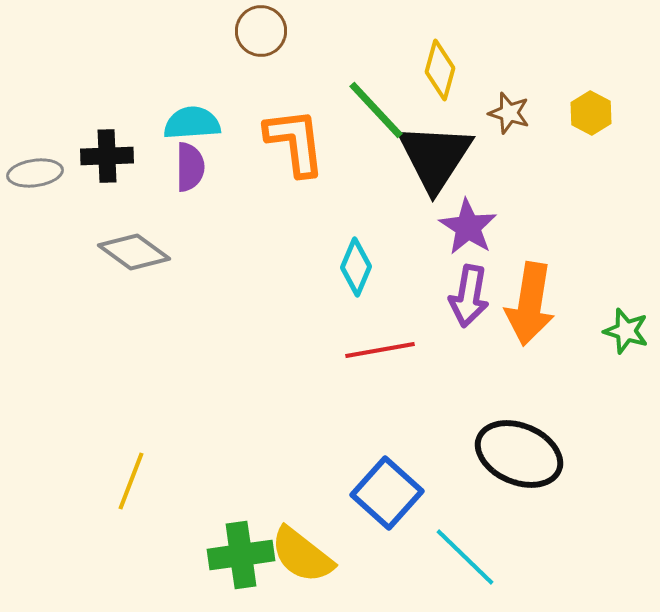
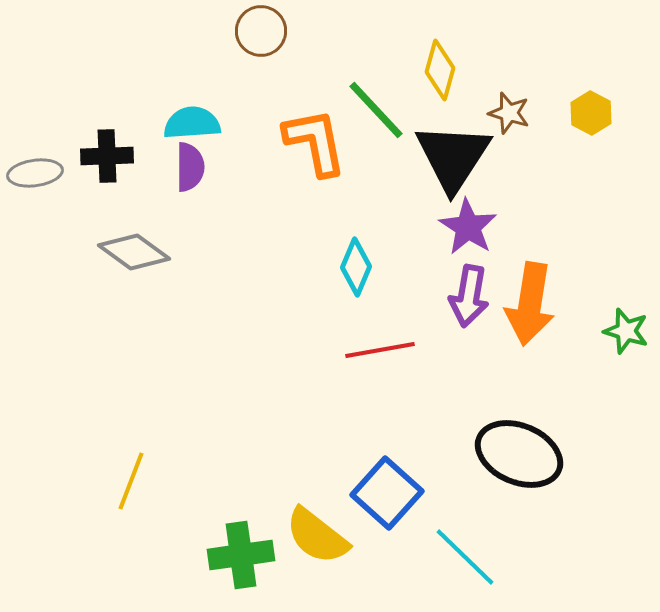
orange L-shape: moved 20 px right; rotated 4 degrees counterclockwise
black triangle: moved 18 px right
yellow semicircle: moved 15 px right, 19 px up
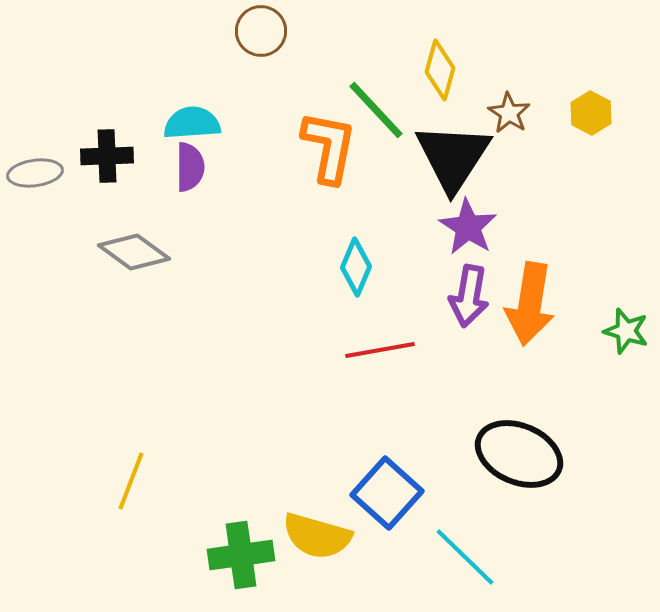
brown star: rotated 15 degrees clockwise
orange L-shape: moved 14 px right, 5 px down; rotated 22 degrees clockwise
yellow semicircle: rotated 22 degrees counterclockwise
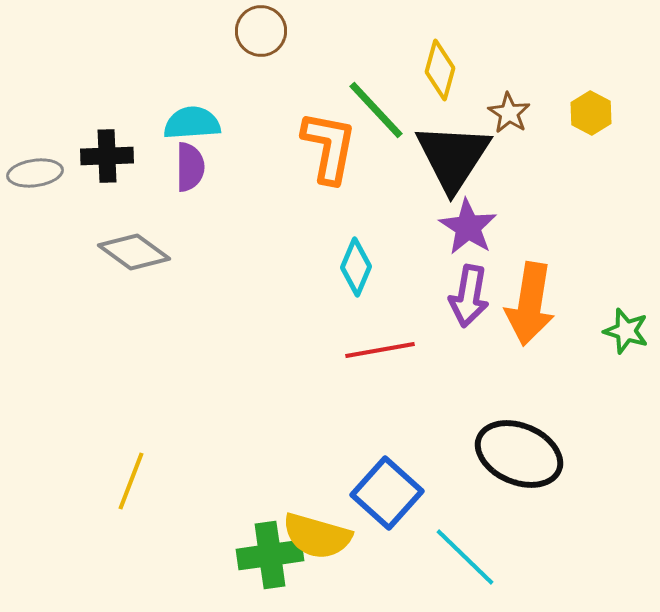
green cross: moved 29 px right
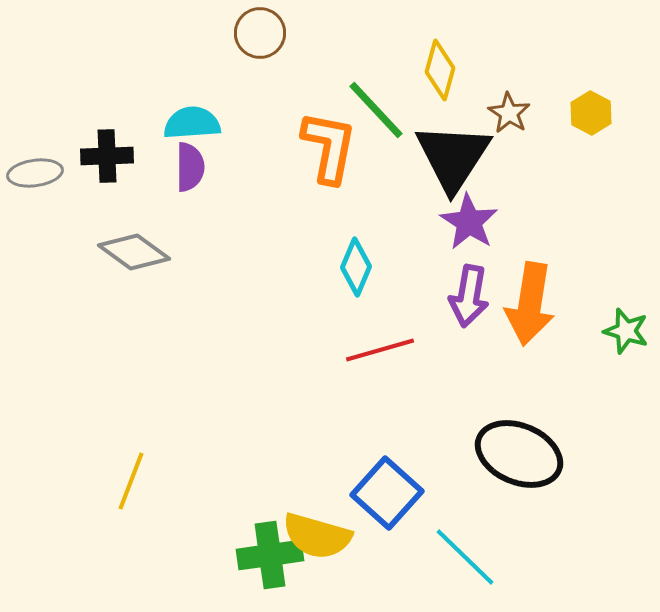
brown circle: moved 1 px left, 2 px down
purple star: moved 1 px right, 5 px up
red line: rotated 6 degrees counterclockwise
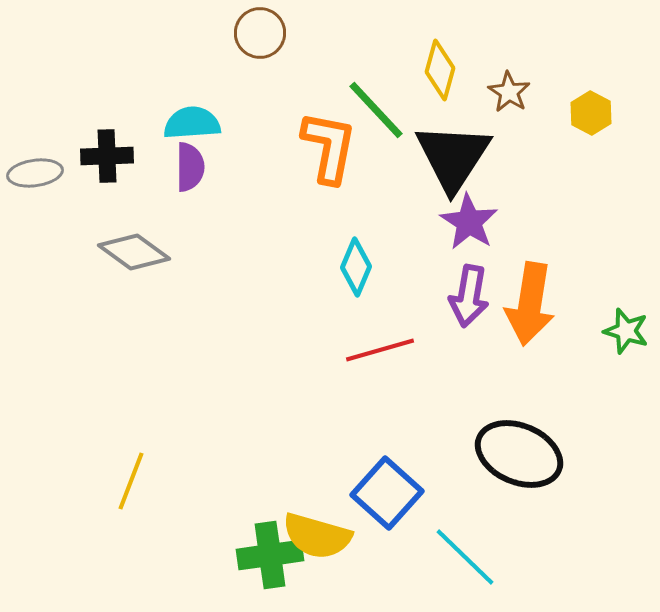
brown star: moved 21 px up
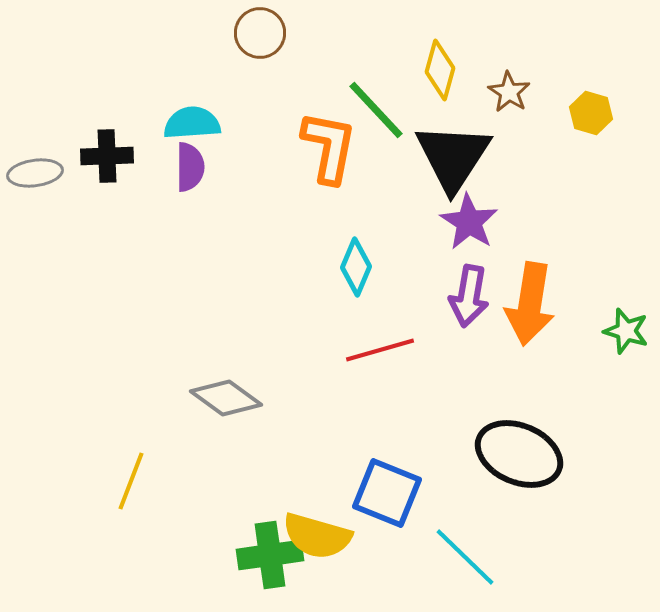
yellow hexagon: rotated 12 degrees counterclockwise
gray diamond: moved 92 px right, 146 px down
blue square: rotated 20 degrees counterclockwise
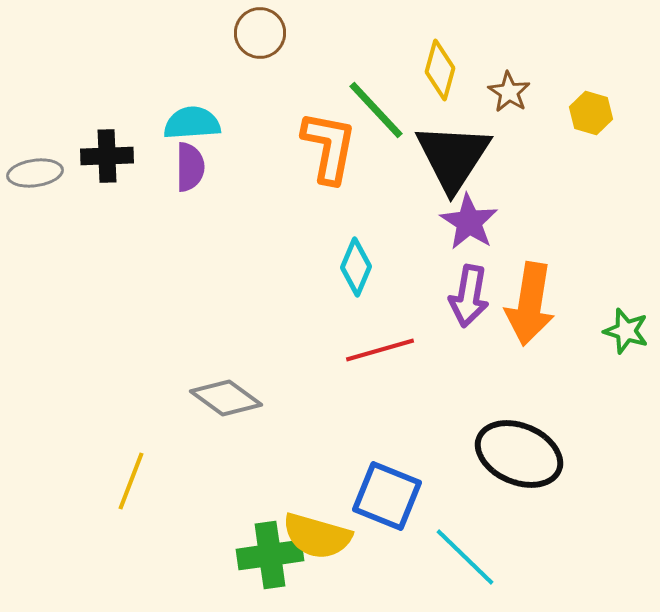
blue square: moved 3 px down
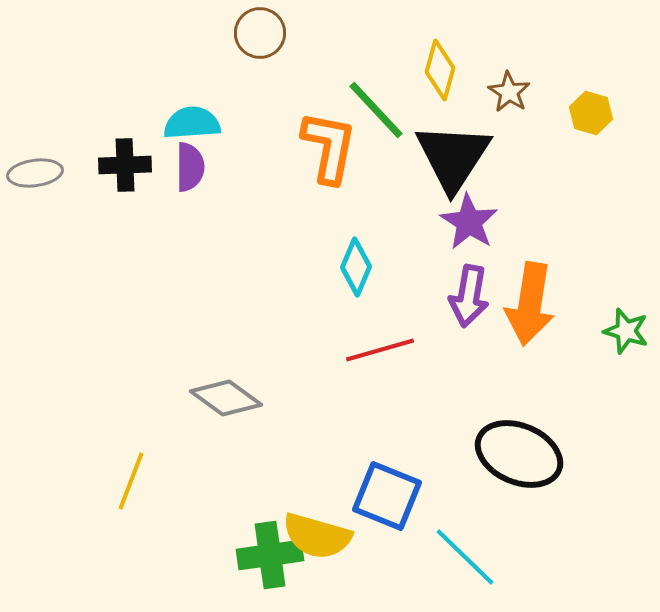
black cross: moved 18 px right, 9 px down
